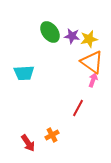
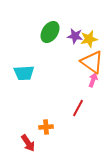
green ellipse: rotated 70 degrees clockwise
purple star: moved 3 px right
orange cross: moved 6 px left, 8 px up; rotated 24 degrees clockwise
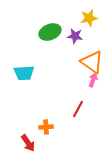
green ellipse: rotated 35 degrees clockwise
yellow star: moved 21 px up
red line: moved 1 px down
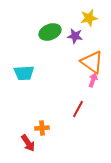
orange cross: moved 4 px left, 1 px down
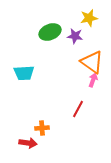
red arrow: rotated 48 degrees counterclockwise
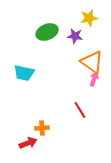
green ellipse: moved 3 px left
cyan trapezoid: rotated 15 degrees clockwise
pink arrow: moved 1 px right, 1 px up
red line: moved 2 px right, 1 px down; rotated 60 degrees counterclockwise
red arrow: rotated 30 degrees counterclockwise
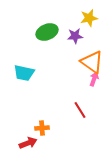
purple star: rotated 14 degrees counterclockwise
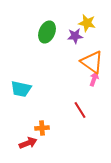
yellow star: moved 2 px left, 5 px down; rotated 24 degrees clockwise
green ellipse: rotated 45 degrees counterclockwise
cyan trapezoid: moved 3 px left, 16 px down
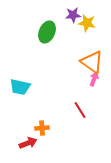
purple star: moved 2 px left, 21 px up
cyan trapezoid: moved 1 px left, 2 px up
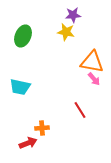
yellow star: moved 21 px left, 9 px down
green ellipse: moved 24 px left, 4 px down
orange triangle: rotated 25 degrees counterclockwise
pink arrow: rotated 120 degrees clockwise
